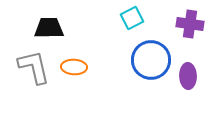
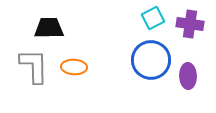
cyan square: moved 21 px right
gray L-shape: moved 1 px up; rotated 12 degrees clockwise
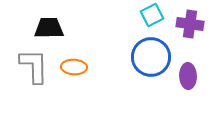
cyan square: moved 1 px left, 3 px up
blue circle: moved 3 px up
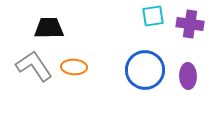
cyan square: moved 1 px right, 1 px down; rotated 20 degrees clockwise
blue circle: moved 6 px left, 13 px down
gray L-shape: rotated 33 degrees counterclockwise
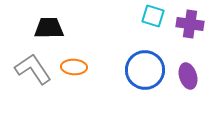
cyan square: rotated 25 degrees clockwise
gray L-shape: moved 1 px left, 3 px down
purple ellipse: rotated 15 degrees counterclockwise
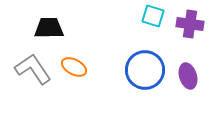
orange ellipse: rotated 25 degrees clockwise
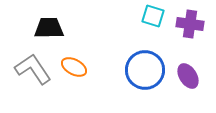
purple ellipse: rotated 15 degrees counterclockwise
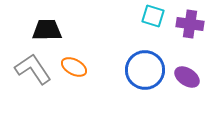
black trapezoid: moved 2 px left, 2 px down
purple ellipse: moved 1 px left, 1 px down; rotated 25 degrees counterclockwise
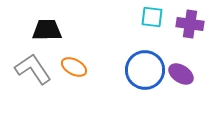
cyan square: moved 1 px left, 1 px down; rotated 10 degrees counterclockwise
purple ellipse: moved 6 px left, 3 px up
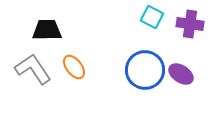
cyan square: rotated 20 degrees clockwise
orange ellipse: rotated 25 degrees clockwise
